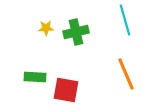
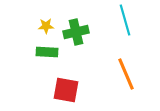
yellow star: moved 2 px up
green rectangle: moved 12 px right, 25 px up
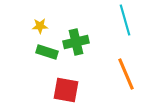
yellow star: moved 6 px left
green cross: moved 10 px down
green rectangle: rotated 15 degrees clockwise
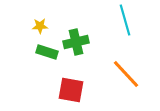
orange line: rotated 20 degrees counterclockwise
red square: moved 5 px right
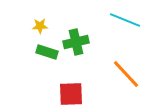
cyan line: rotated 52 degrees counterclockwise
red square: moved 4 px down; rotated 12 degrees counterclockwise
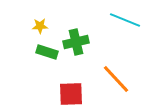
orange line: moved 10 px left, 5 px down
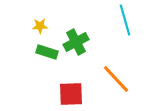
cyan line: rotated 52 degrees clockwise
green cross: rotated 15 degrees counterclockwise
